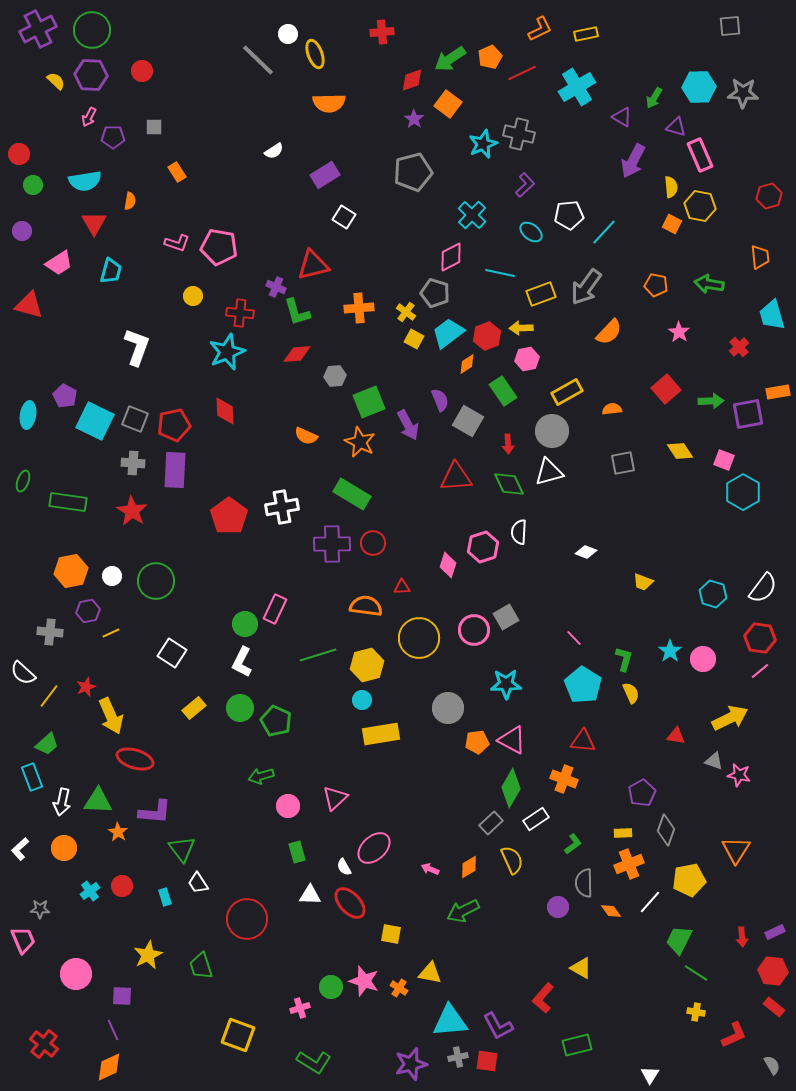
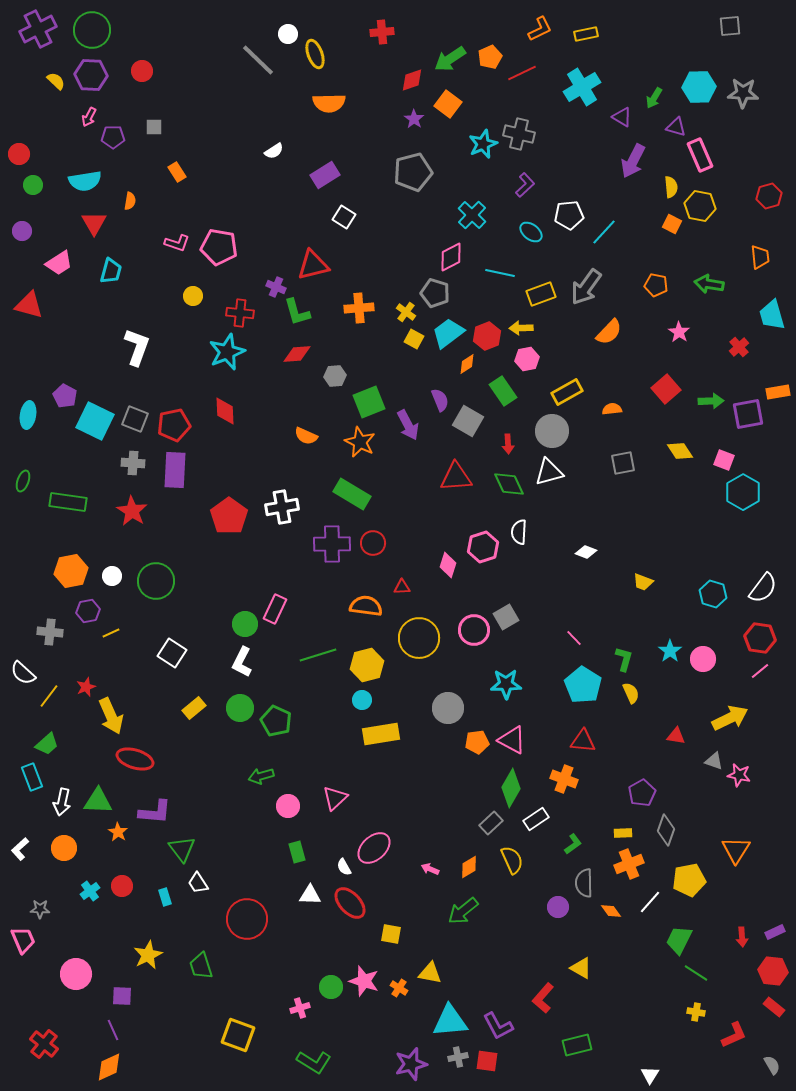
cyan cross at (577, 87): moved 5 px right
green arrow at (463, 911): rotated 12 degrees counterclockwise
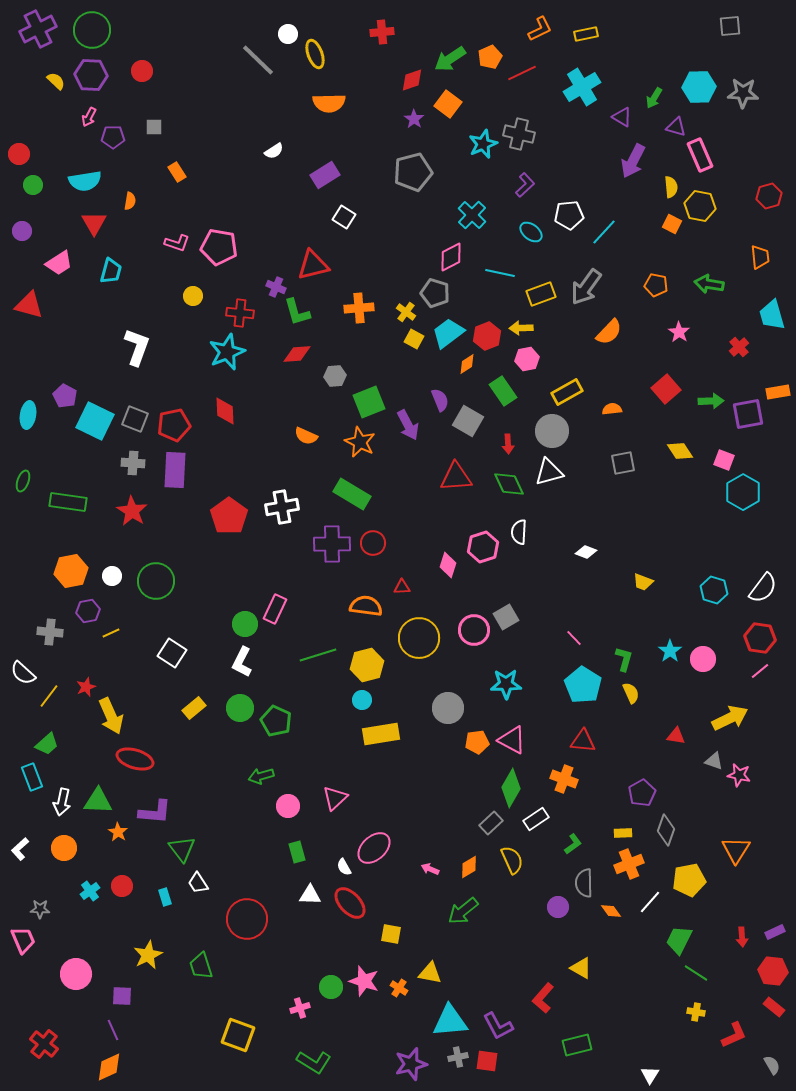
cyan hexagon at (713, 594): moved 1 px right, 4 px up
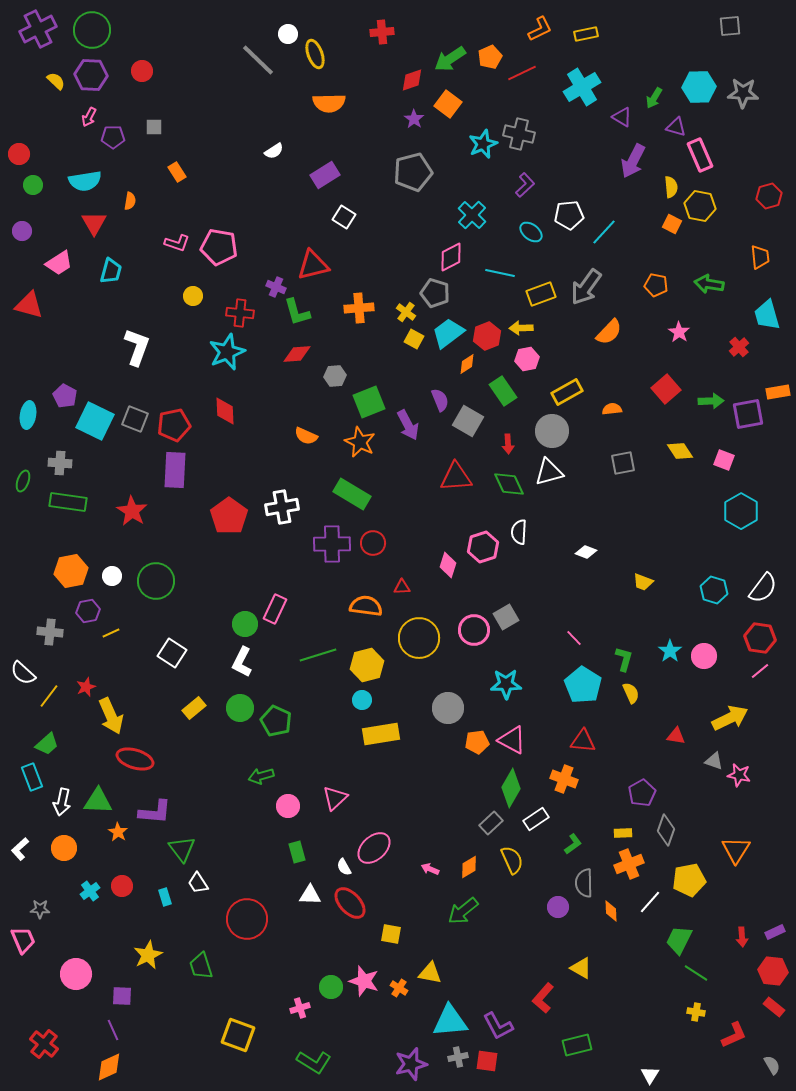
cyan trapezoid at (772, 315): moved 5 px left
gray cross at (133, 463): moved 73 px left
cyan hexagon at (743, 492): moved 2 px left, 19 px down
pink circle at (703, 659): moved 1 px right, 3 px up
orange diamond at (611, 911): rotated 35 degrees clockwise
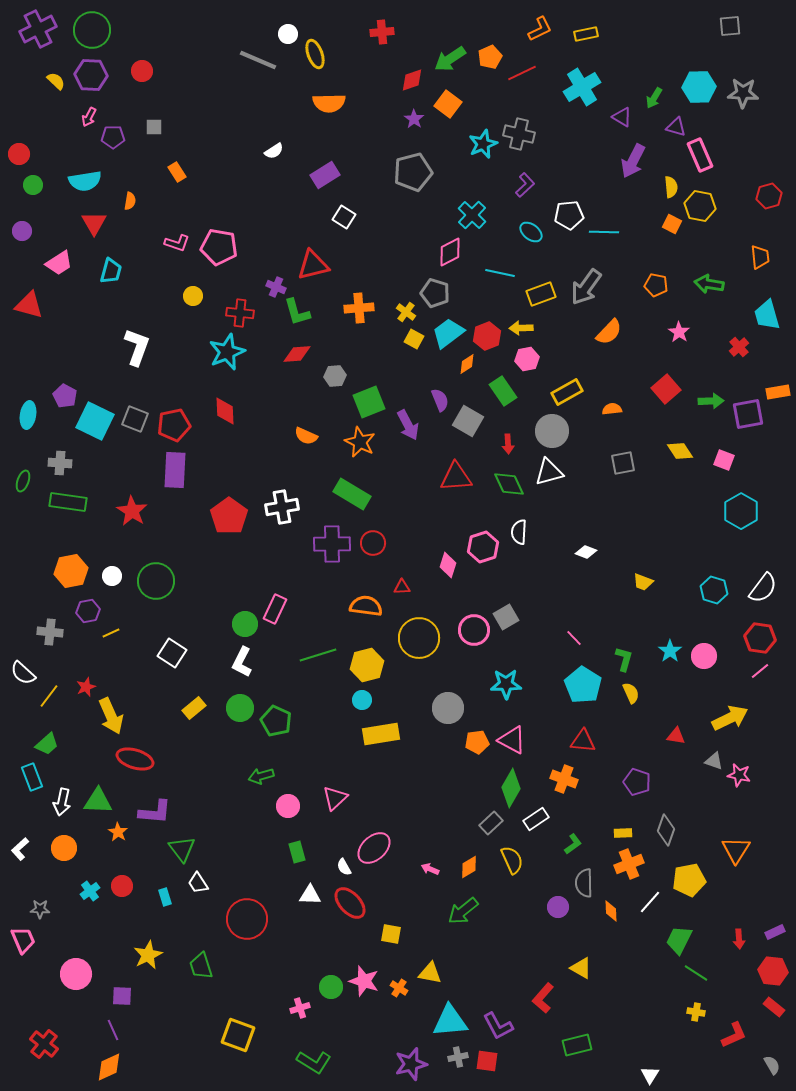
gray line at (258, 60): rotated 21 degrees counterclockwise
cyan line at (604, 232): rotated 48 degrees clockwise
pink diamond at (451, 257): moved 1 px left, 5 px up
purple pentagon at (642, 793): moved 5 px left, 11 px up; rotated 24 degrees counterclockwise
red arrow at (742, 937): moved 3 px left, 2 px down
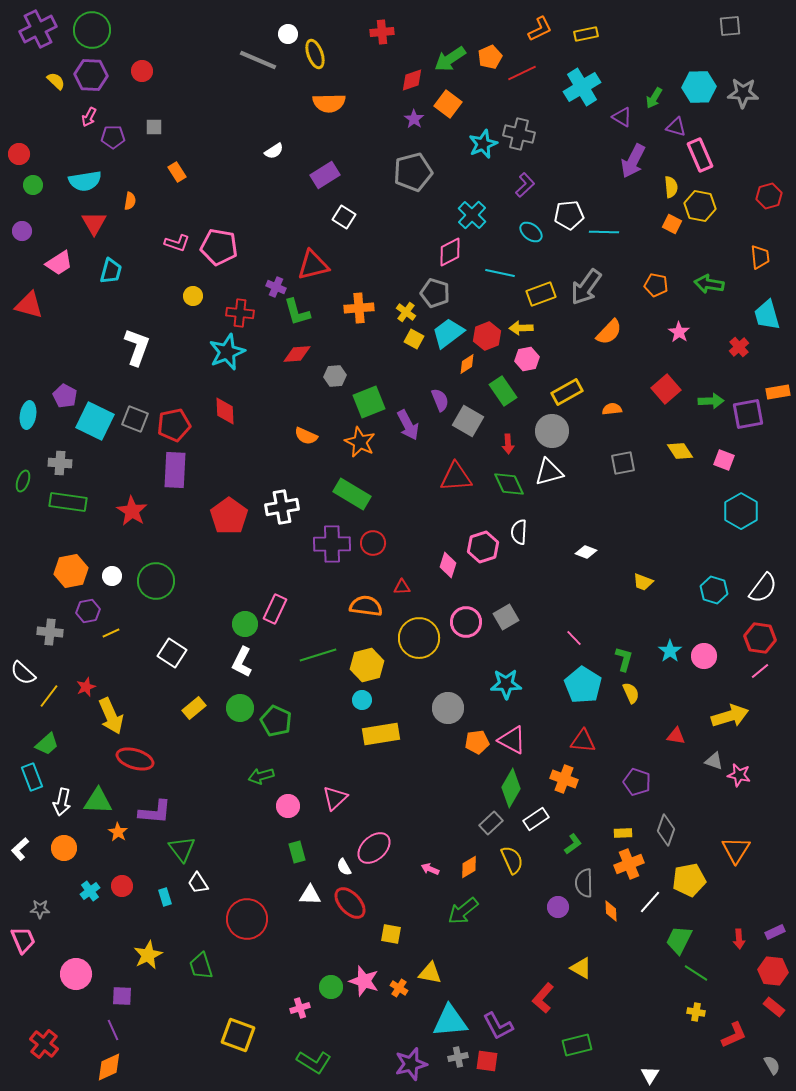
pink circle at (474, 630): moved 8 px left, 8 px up
yellow arrow at (730, 718): moved 2 px up; rotated 9 degrees clockwise
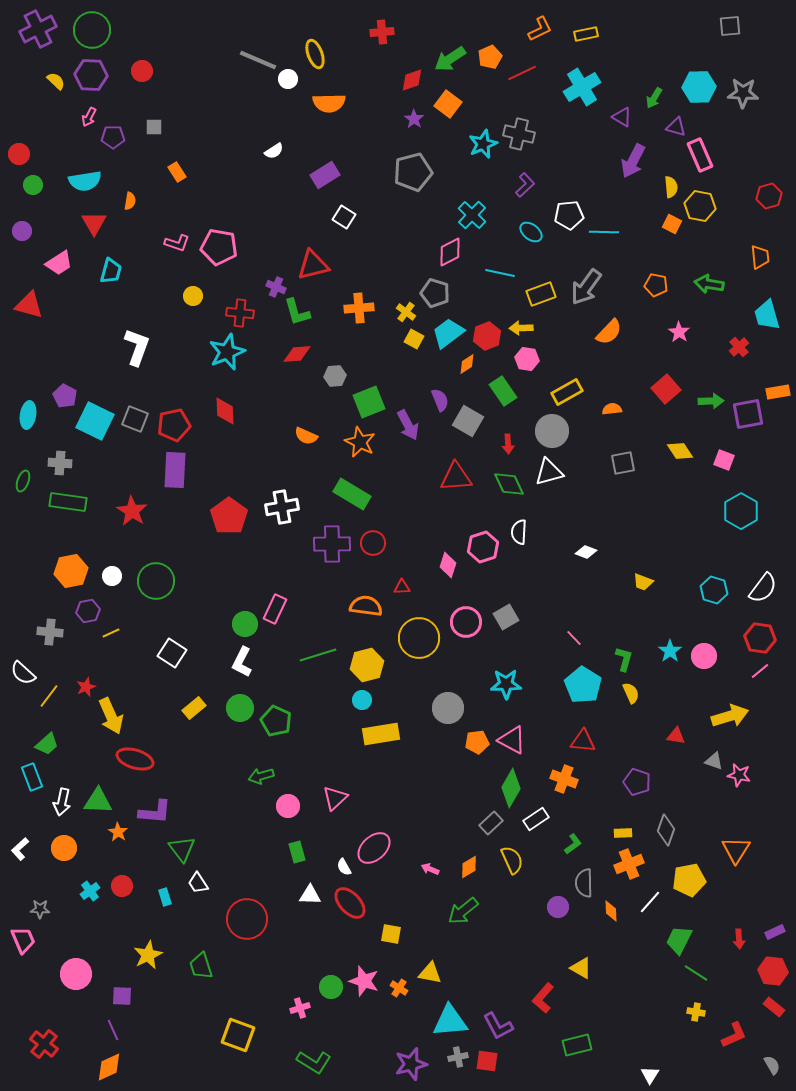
white circle at (288, 34): moved 45 px down
pink hexagon at (527, 359): rotated 20 degrees clockwise
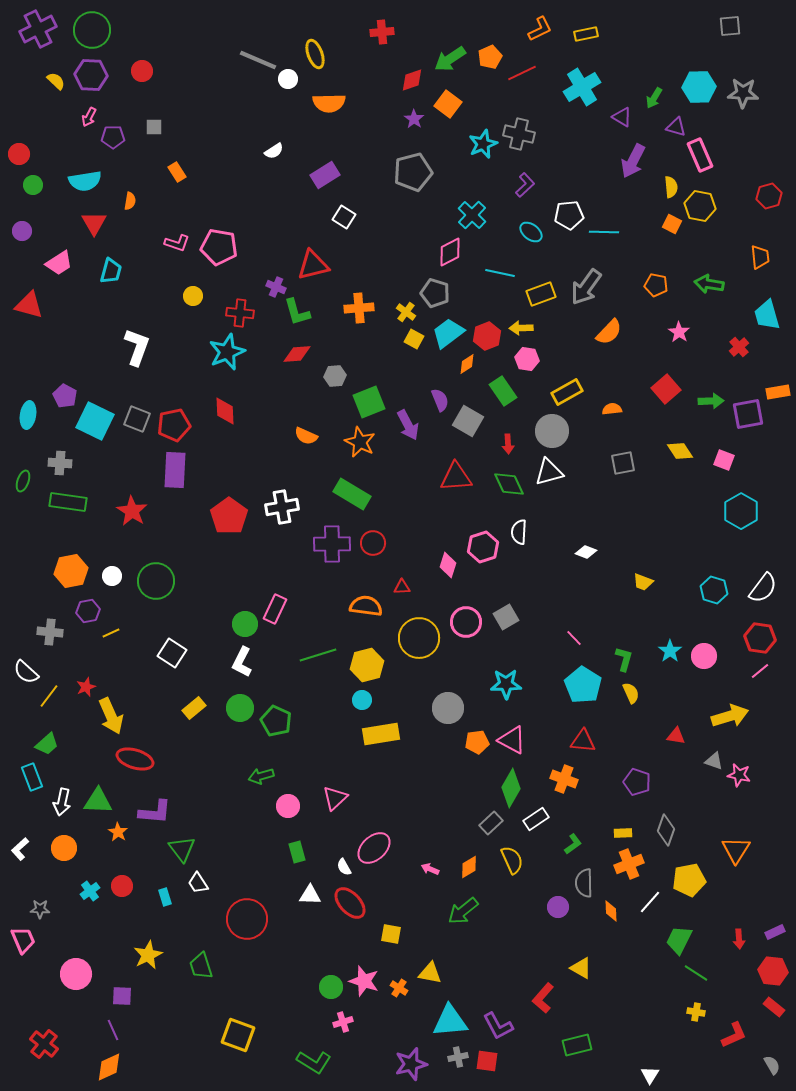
gray square at (135, 419): moved 2 px right
white semicircle at (23, 673): moved 3 px right, 1 px up
pink cross at (300, 1008): moved 43 px right, 14 px down
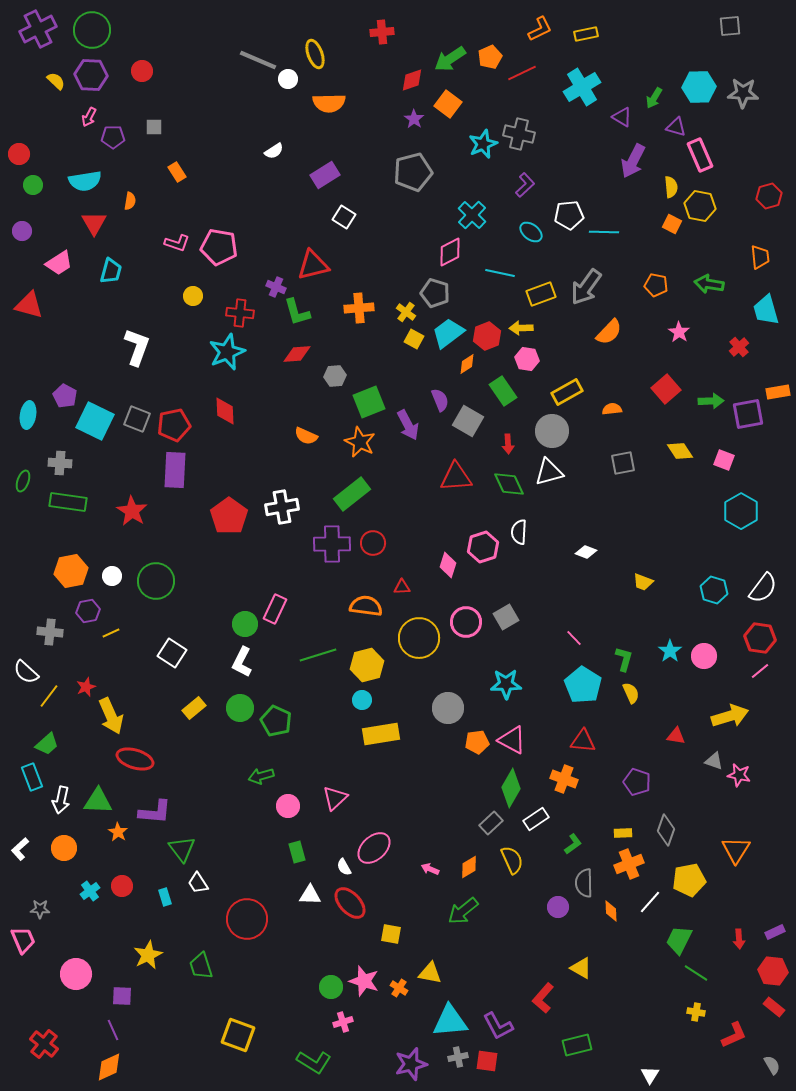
cyan trapezoid at (767, 315): moved 1 px left, 5 px up
green rectangle at (352, 494): rotated 69 degrees counterclockwise
white arrow at (62, 802): moved 1 px left, 2 px up
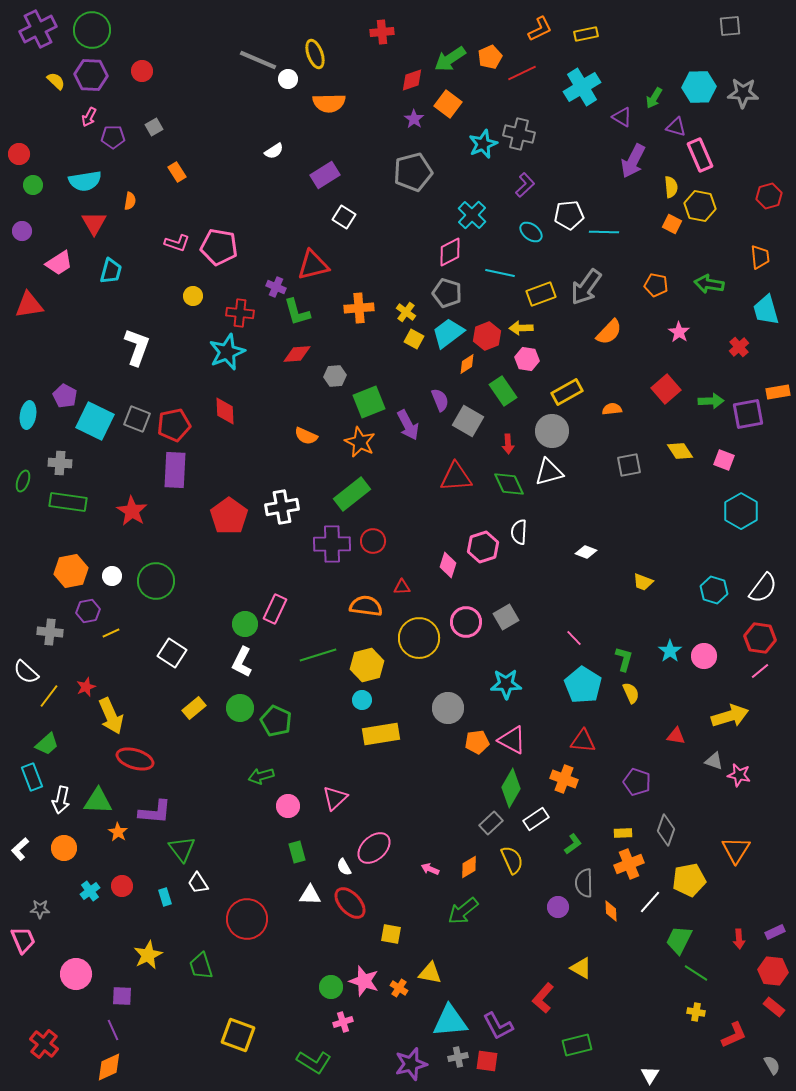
gray square at (154, 127): rotated 30 degrees counterclockwise
gray pentagon at (435, 293): moved 12 px right
red triangle at (29, 305): rotated 24 degrees counterclockwise
gray square at (623, 463): moved 6 px right, 2 px down
red circle at (373, 543): moved 2 px up
